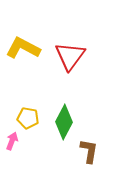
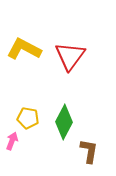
yellow L-shape: moved 1 px right, 1 px down
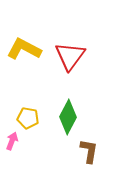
green diamond: moved 4 px right, 5 px up
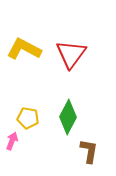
red triangle: moved 1 px right, 2 px up
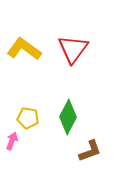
yellow L-shape: rotated 8 degrees clockwise
red triangle: moved 2 px right, 5 px up
brown L-shape: moved 1 px right; rotated 60 degrees clockwise
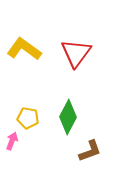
red triangle: moved 3 px right, 4 px down
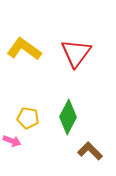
pink arrow: rotated 90 degrees clockwise
brown L-shape: rotated 115 degrees counterclockwise
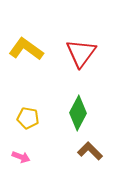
yellow L-shape: moved 2 px right
red triangle: moved 5 px right
green diamond: moved 10 px right, 4 px up
pink arrow: moved 9 px right, 16 px down
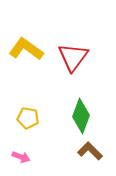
red triangle: moved 8 px left, 4 px down
green diamond: moved 3 px right, 3 px down; rotated 8 degrees counterclockwise
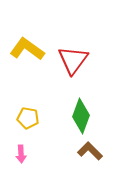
yellow L-shape: moved 1 px right
red triangle: moved 3 px down
pink arrow: moved 3 px up; rotated 66 degrees clockwise
